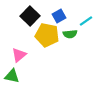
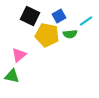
black square: rotated 18 degrees counterclockwise
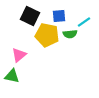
blue square: rotated 24 degrees clockwise
cyan line: moved 2 px left, 1 px down
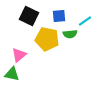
black square: moved 1 px left
cyan line: moved 1 px right, 1 px up
yellow pentagon: moved 4 px down
green triangle: moved 2 px up
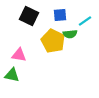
blue square: moved 1 px right, 1 px up
yellow pentagon: moved 6 px right, 2 px down; rotated 15 degrees clockwise
pink triangle: rotated 49 degrees clockwise
green triangle: moved 1 px down
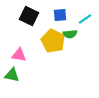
cyan line: moved 2 px up
